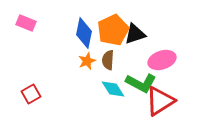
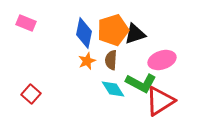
orange pentagon: rotated 8 degrees clockwise
brown semicircle: moved 3 px right
red square: rotated 18 degrees counterclockwise
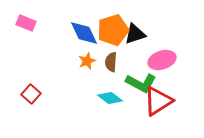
blue diamond: rotated 36 degrees counterclockwise
brown semicircle: moved 2 px down
cyan diamond: moved 3 px left, 9 px down; rotated 20 degrees counterclockwise
red triangle: moved 2 px left
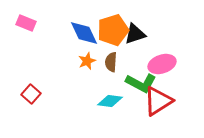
pink ellipse: moved 4 px down
cyan diamond: moved 3 px down; rotated 30 degrees counterclockwise
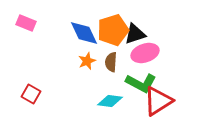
pink ellipse: moved 17 px left, 11 px up
red square: rotated 12 degrees counterclockwise
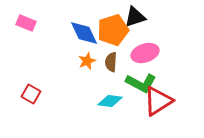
black triangle: moved 17 px up
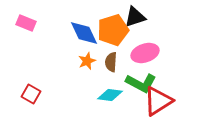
cyan diamond: moved 6 px up
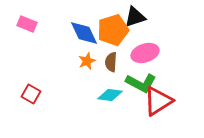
pink rectangle: moved 1 px right, 1 px down
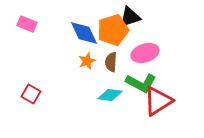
black triangle: moved 5 px left
